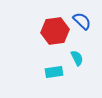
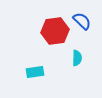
cyan semicircle: rotated 28 degrees clockwise
cyan rectangle: moved 19 px left
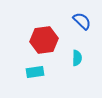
red hexagon: moved 11 px left, 9 px down
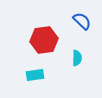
cyan rectangle: moved 3 px down
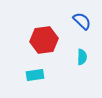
cyan semicircle: moved 5 px right, 1 px up
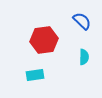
cyan semicircle: moved 2 px right
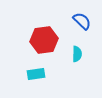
cyan semicircle: moved 7 px left, 3 px up
cyan rectangle: moved 1 px right, 1 px up
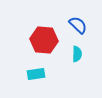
blue semicircle: moved 4 px left, 4 px down
red hexagon: rotated 12 degrees clockwise
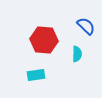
blue semicircle: moved 8 px right, 1 px down
cyan rectangle: moved 1 px down
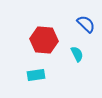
blue semicircle: moved 2 px up
cyan semicircle: rotated 28 degrees counterclockwise
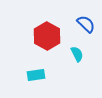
red hexagon: moved 3 px right, 4 px up; rotated 24 degrees clockwise
